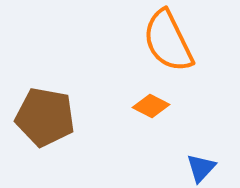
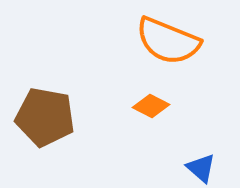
orange semicircle: rotated 42 degrees counterclockwise
blue triangle: rotated 32 degrees counterclockwise
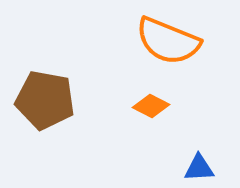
brown pentagon: moved 17 px up
blue triangle: moved 2 px left; rotated 44 degrees counterclockwise
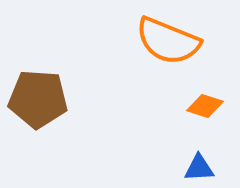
brown pentagon: moved 7 px left, 1 px up; rotated 6 degrees counterclockwise
orange diamond: moved 54 px right; rotated 9 degrees counterclockwise
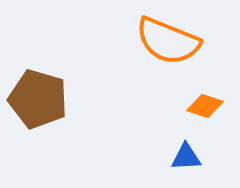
brown pentagon: rotated 12 degrees clockwise
blue triangle: moved 13 px left, 11 px up
